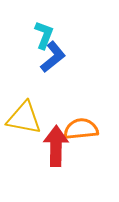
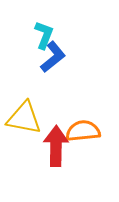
orange semicircle: moved 2 px right, 2 px down
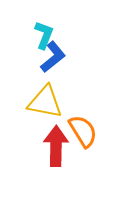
yellow triangle: moved 21 px right, 16 px up
orange semicircle: rotated 64 degrees clockwise
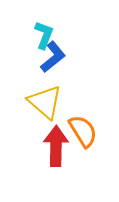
yellow triangle: rotated 30 degrees clockwise
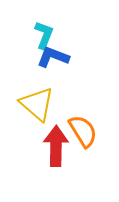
blue L-shape: rotated 120 degrees counterclockwise
yellow triangle: moved 8 px left, 2 px down
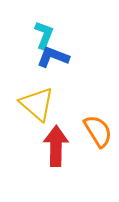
orange semicircle: moved 15 px right
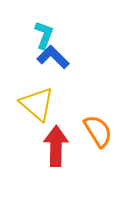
blue L-shape: rotated 24 degrees clockwise
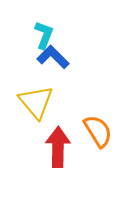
yellow triangle: moved 1 px left, 2 px up; rotated 9 degrees clockwise
red arrow: moved 2 px right, 1 px down
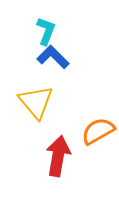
cyan L-shape: moved 2 px right, 4 px up
orange semicircle: rotated 88 degrees counterclockwise
red arrow: moved 9 px down; rotated 9 degrees clockwise
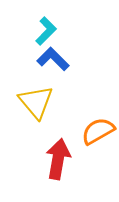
cyan L-shape: rotated 24 degrees clockwise
blue L-shape: moved 2 px down
red arrow: moved 3 px down
